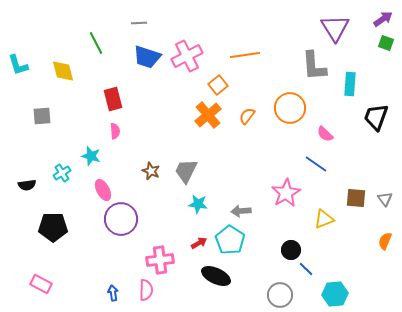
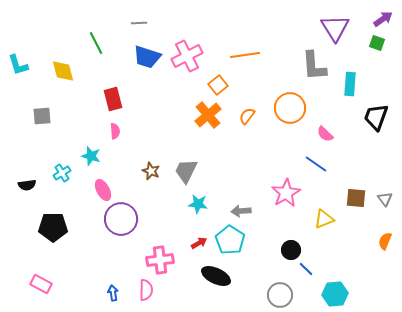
green square at (386, 43): moved 9 px left
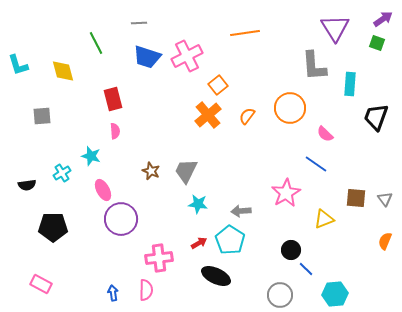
orange line at (245, 55): moved 22 px up
pink cross at (160, 260): moved 1 px left, 2 px up
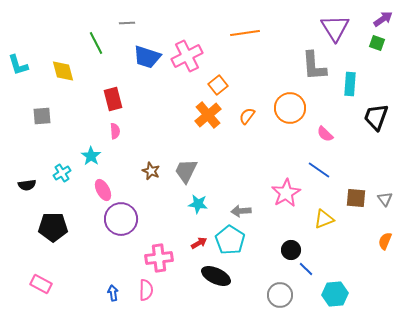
gray line at (139, 23): moved 12 px left
cyan star at (91, 156): rotated 18 degrees clockwise
blue line at (316, 164): moved 3 px right, 6 px down
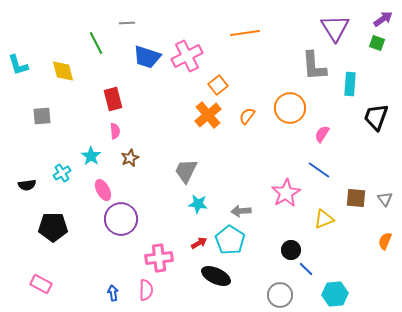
pink semicircle at (325, 134): moved 3 px left; rotated 78 degrees clockwise
brown star at (151, 171): moved 21 px left, 13 px up; rotated 24 degrees clockwise
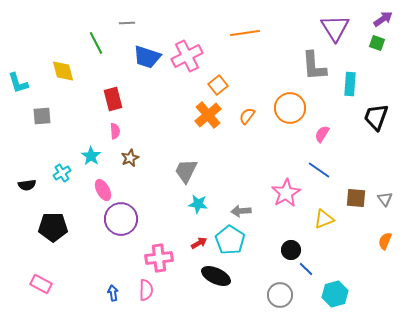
cyan L-shape at (18, 65): moved 18 px down
cyan hexagon at (335, 294): rotated 10 degrees counterclockwise
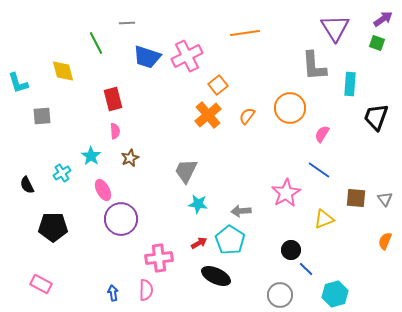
black semicircle at (27, 185): rotated 72 degrees clockwise
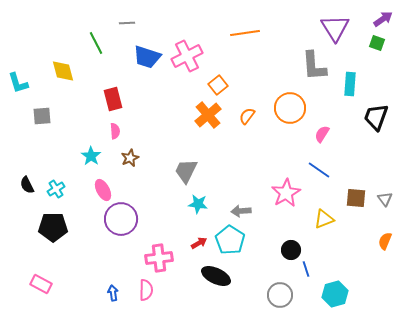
cyan cross at (62, 173): moved 6 px left, 16 px down
blue line at (306, 269): rotated 28 degrees clockwise
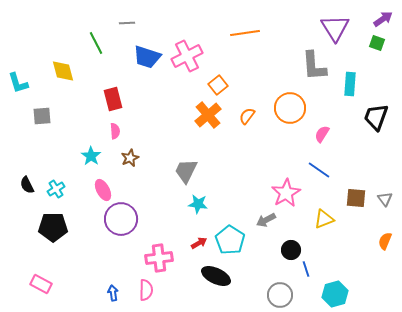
gray arrow at (241, 211): moved 25 px right, 9 px down; rotated 24 degrees counterclockwise
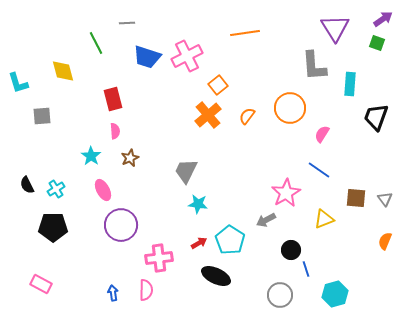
purple circle at (121, 219): moved 6 px down
